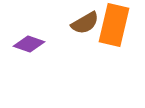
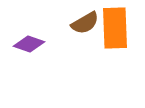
orange rectangle: moved 1 px right, 3 px down; rotated 15 degrees counterclockwise
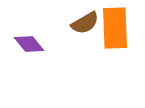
purple diamond: rotated 32 degrees clockwise
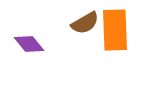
orange rectangle: moved 2 px down
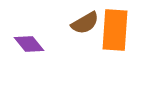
orange rectangle: rotated 6 degrees clockwise
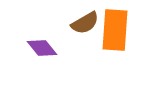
purple diamond: moved 13 px right, 4 px down
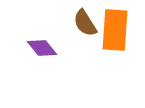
brown semicircle: rotated 88 degrees clockwise
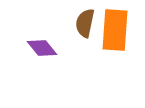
brown semicircle: rotated 44 degrees clockwise
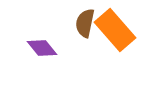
orange rectangle: rotated 45 degrees counterclockwise
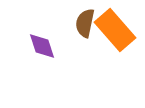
purple diamond: moved 2 px up; rotated 20 degrees clockwise
